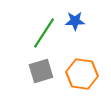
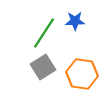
gray square: moved 2 px right, 4 px up; rotated 15 degrees counterclockwise
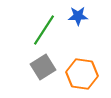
blue star: moved 3 px right, 5 px up
green line: moved 3 px up
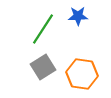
green line: moved 1 px left, 1 px up
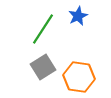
blue star: rotated 24 degrees counterclockwise
orange hexagon: moved 3 px left, 3 px down
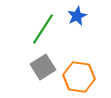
blue star: moved 1 px left
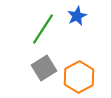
gray square: moved 1 px right, 1 px down
orange hexagon: rotated 24 degrees clockwise
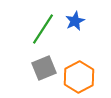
blue star: moved 2 px left, 5 px down
gray square: rotated 10 degrees clockwise
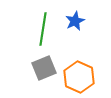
green line: rotated 24 degrees counterclockwise
orange hexagon: rotated 8 degrees counterclockwise
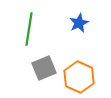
blue star: moved 4 px right, 2 px down
green line: moved 14 px left
